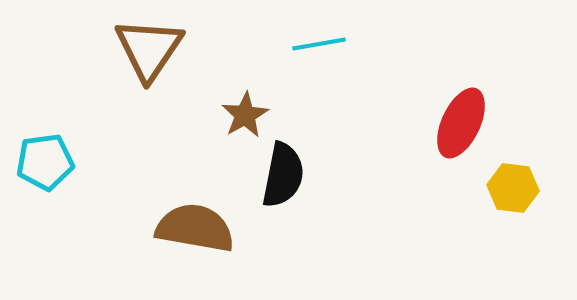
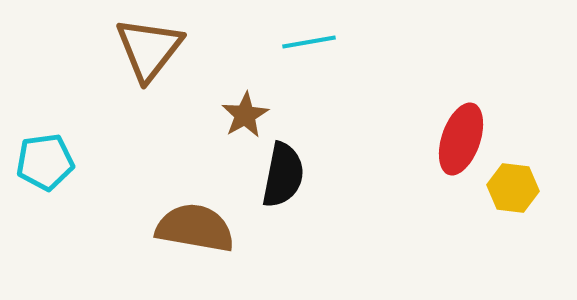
cyan line: moved 10 px left, 2 px up
brown triangle: rotated 4 degrees clockwise
red ellipse: moved 16 px down; rotated 6 degrees counterclockwise
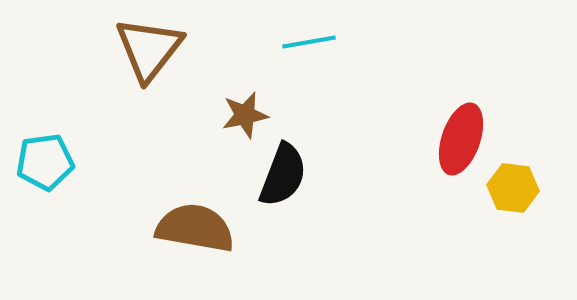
brown star: rotated 18 degrees clockwise
black semicircle: rotated 10 degrees clockwise
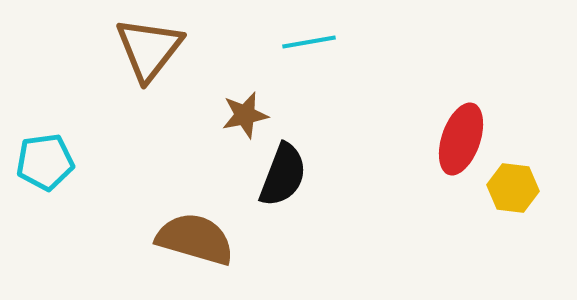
brown semicircle: moved 11 px down; rotated 6 degrees clockwise
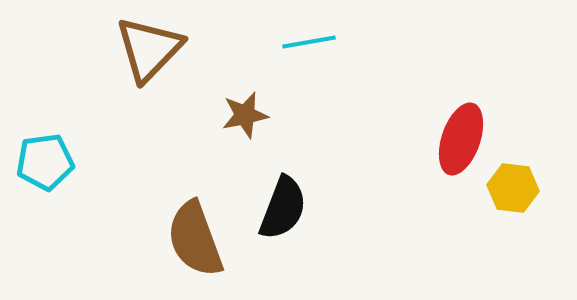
brown triangle: rotated 6 degrees clockwise
black semicircle: moved 33 px down
brown semicircle: rotated 126 degrees counterclockwise
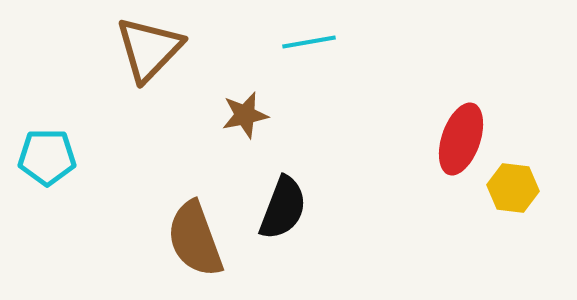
cyan pentagon: moved 2 px right, 5 px up; rotated 8 degrees clockwise
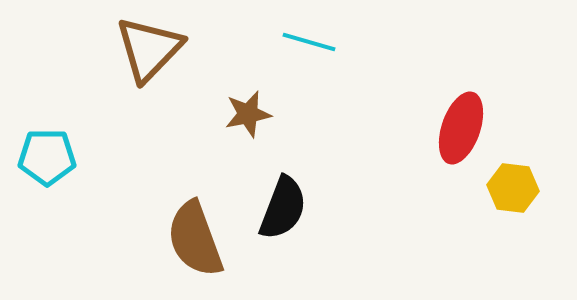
cyan line: rotated 26 degrees clockwise
brown star: moved 3 px right, 1 px up
red ellipse: moved 11 px up
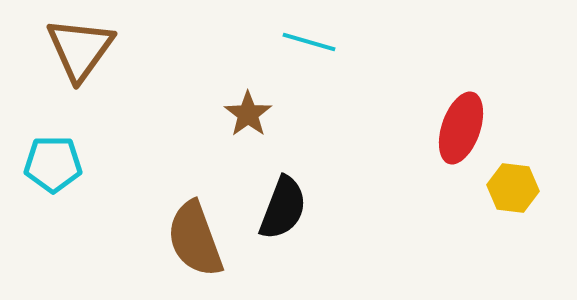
brown triangle: moved 69 px left; rotated 8 degrees counterclockwise
brown star: rotated 24 degrees counterclockwise
cyan pentagon: moved 6 px right, 7 px down
